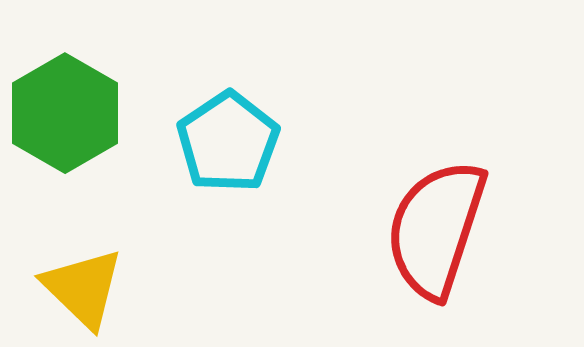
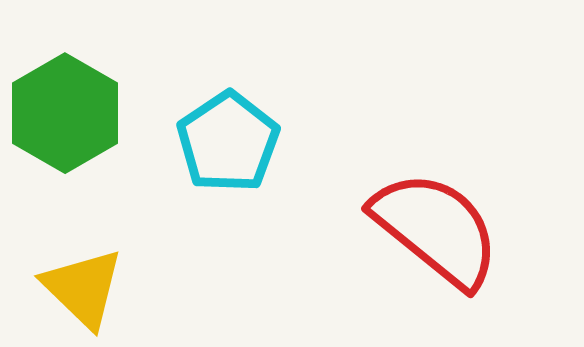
red semicircle: rotated 111 degrees clockwise
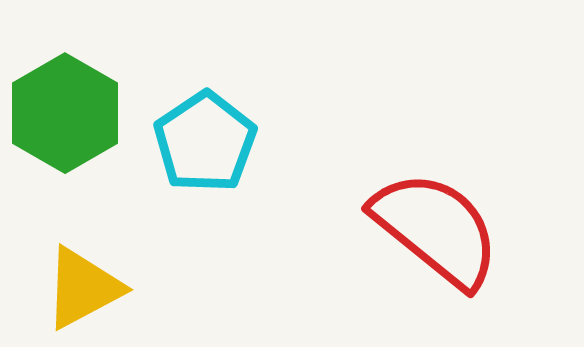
cyan pentagon: moved 23 px left
yellow triangle: rotated 48 degrees clockwise
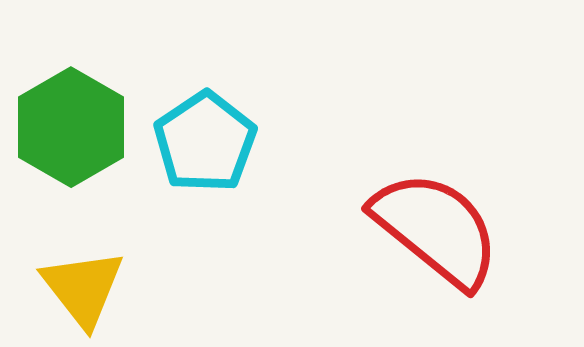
green hexagon: moved 6 px right, 14 px down
yellow triangle: rotated 40 degrees counterclockwise
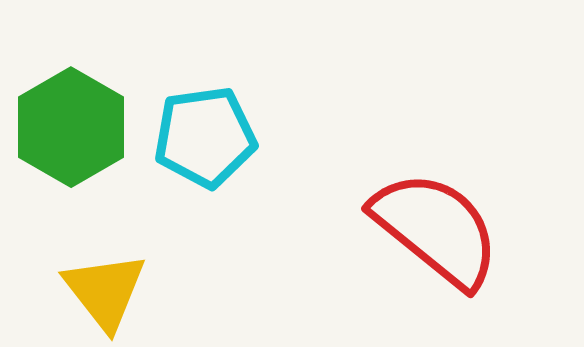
cyan pentagon: moved 5 px up; rotated 26 degrees clockwise
yellow triangle: moved 22 px right, 3 px down
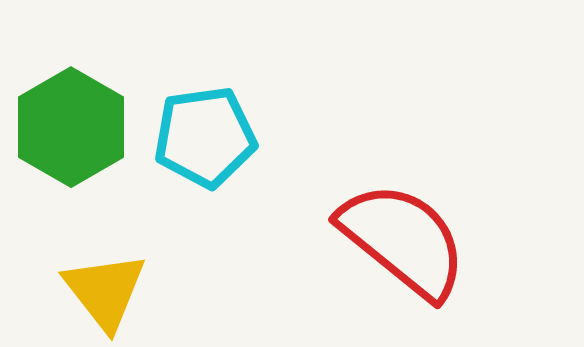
red semicircle: moved 33 px left, 11 px down
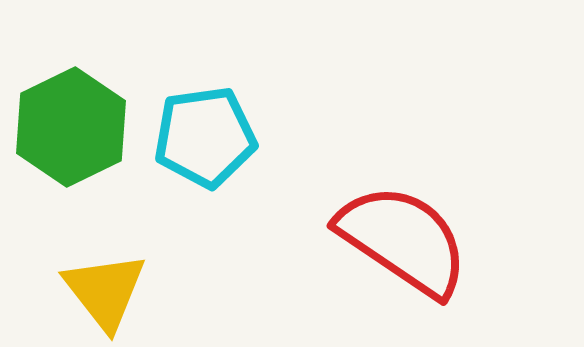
green hexagon: rotated 4 degrees clockwise
red semicircle: rotated 5 degrees counterclockwise
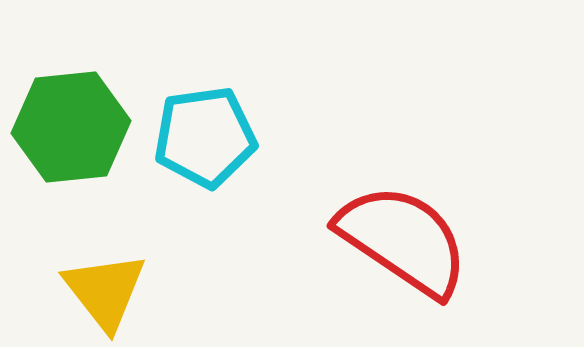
green hexagon: rotated 20 degrees clockwise
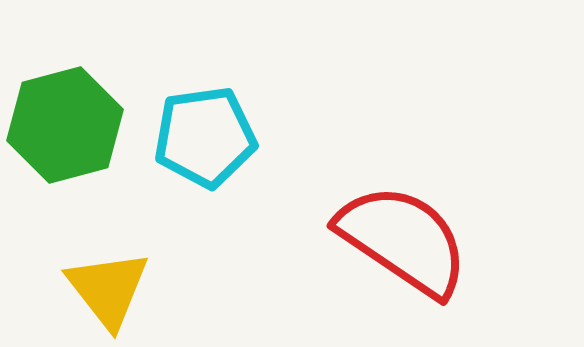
green hexagon: moved 6 px left, 2 px up; rotated 9 degrees counterclockwise
yellow triangle: moved 3 px right, 2 px up
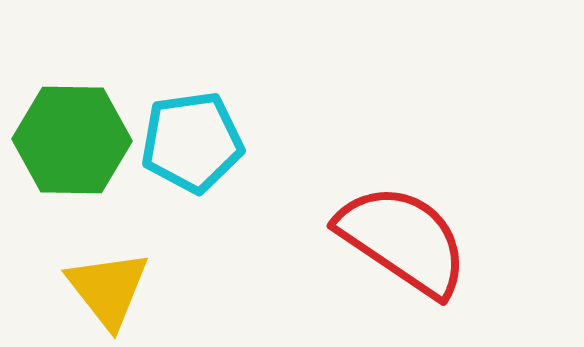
green hexagon: moved 7 px right, 15 px down; rotated 16 degrees clockwise
cyan pentagon: moved 13 px left, 5 px down
